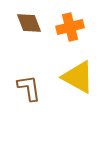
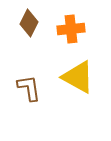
brown diamond: rotated 48 degrees clockwise
orange cross: moved 1 px right, 2 px down; rotated 8 degrees clockwise
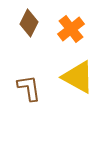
orange cross: rotated 32 degrees counterclockwise
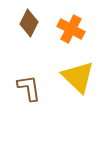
orange cross: rotated 24 degrees counterclockwise
yellow triangle: rotated 15 degrees clockwise
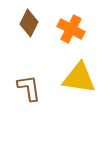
yellow triangle: moved 1 px right, 1 px down; rotated 36 degrees counterclockwise
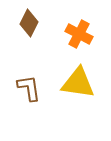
orange cross: moved 8 px right, 5 px down
yellow triangle: moved 1 px left, 5 px down
